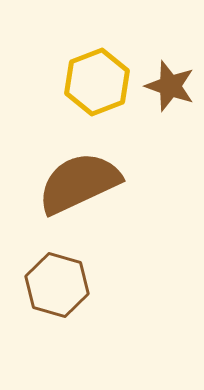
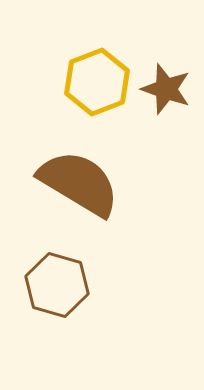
brown star: moved 4 px left, 3 px down
brown semicircle: rotated 56 degrees clockwise
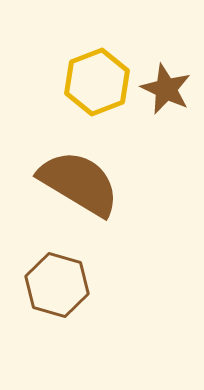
brown star: rotated 6 degrees clockwise
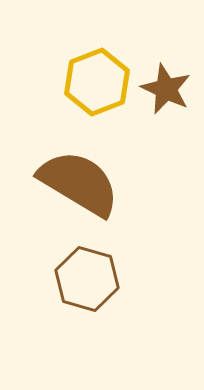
brown hexagon: moved 30 px right, 6 px up
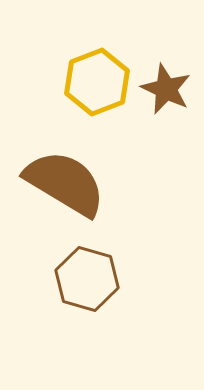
brown semicircle: moved 14 px left
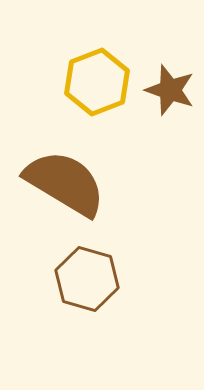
brown star: moved 4 px right, 1 px down; rotated 6 degrees counterclockwise
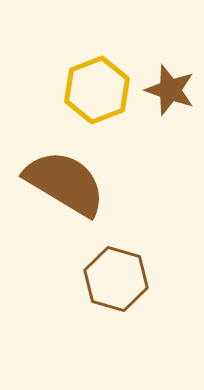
yellow hexagon: moved 8 px down
brown hexagon: moved 29 px right
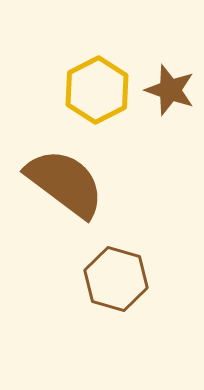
yellow hexagon: rotated 6 degrees counterclockwise
brown semicircle: rotated 6 degrees clockwise
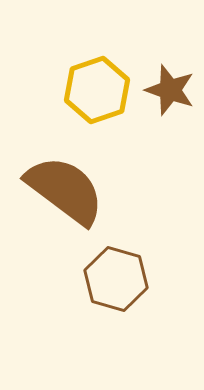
yellow hexagon: rotated 8 degrees clockwise
brown semicircle: moved 7 px down
